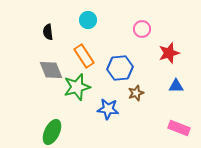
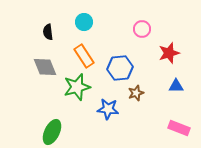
cyan circle: moved 4 px left, 2 px down
gray diamond: moved 6 px left, 3 px up
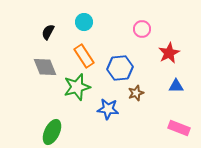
black semicircle: rotated 35 degrees clockwise
red star: rotated 10 degrees counterclockwise
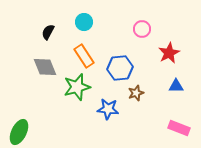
green ellipse: moved 33 px left
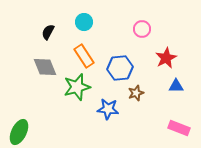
red star: moved 3 px left, 5 px down
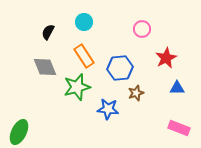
blue triangle: moved 1 px right, 2 px down
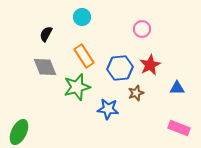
cyan circle: moved 2 px left, 5 px up
black semicircle: moved 2 px left, 2 px down
red star: moved 16 px left, 7 px down
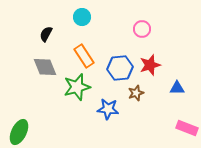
red star: rotated 10 degrees clockwise
pink rectangle: moved 8 px right
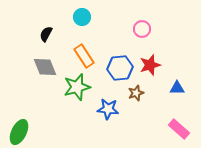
pink rectangle: moved 8 px left, 1 px down; rotated 20 degrees clockwise
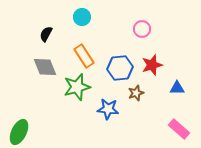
red star: moved 2 px right
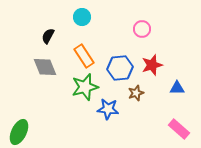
black semicircle: moved 2 px right, 2 px down
green star: moved 8 px right
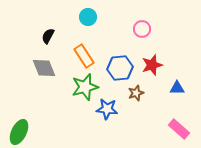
cyan circle: moved 6 px right
gray diamond: moved 1 px left, 1 px down
blue star: moved 1 px left
